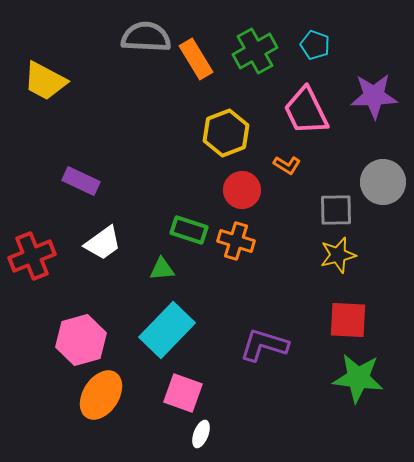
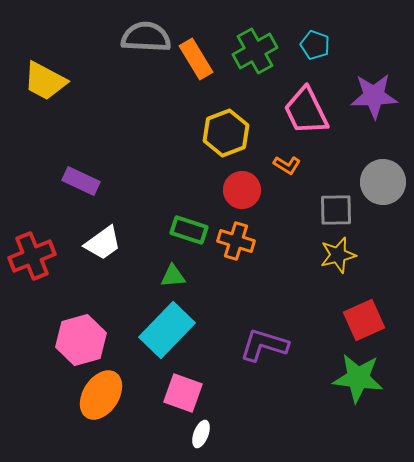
green triangle: moved 11 px right, 7 px down
red square: moved 16 px right; rotated 27 degrees counterclockwise
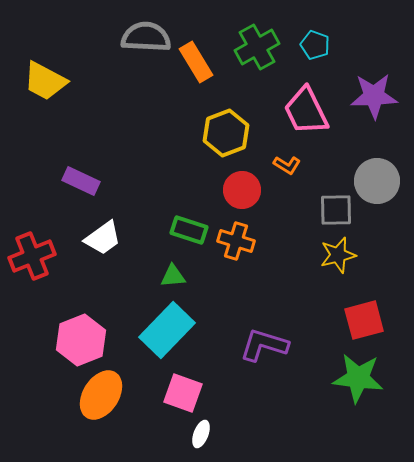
green cross: moved 2 px right, 4 px up
orange rectangle: moved 3 px down
gray circle: moved 6 px left, 1 px up
white trapezoid: moved 5 px up
red square: rotated 9 degrees clockwise
pink hexagon: rotated 6 degrees counterclockwise
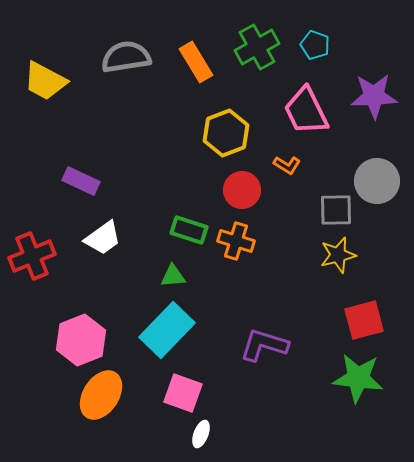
gray semicircle: moved 20 px left, 20 px down; rotated 12 degrees counterclockwise
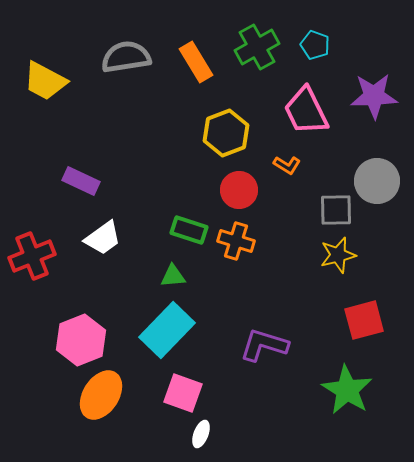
red circle: moved 3 px left
green star: moved 11 px left, 12 px down; rotated 24 degrees clockwise
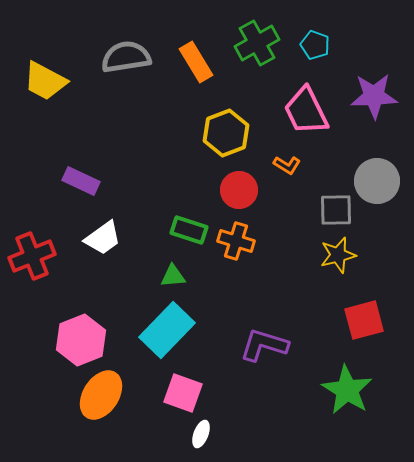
green cross: moved 4 px up
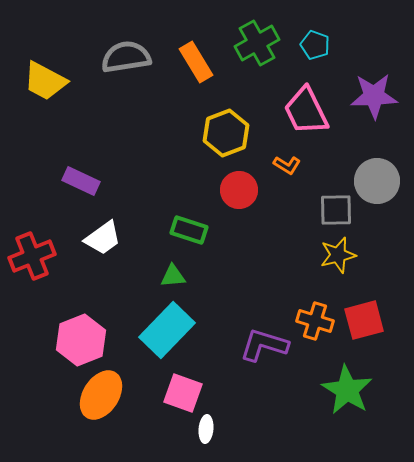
orange cross: moved 79 px right, 80 px down
white ellipse: moved 5 px right, 5 px up; rotated 16 degrees counterclockwise
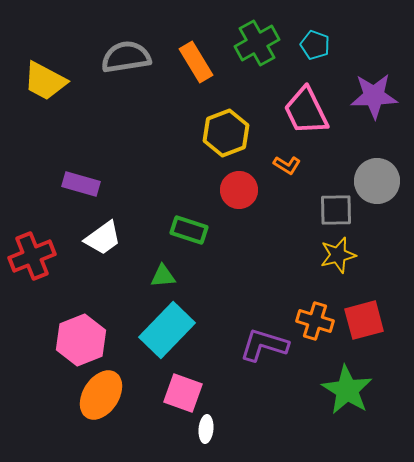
purple rectangle: moved 3 px down; rotated 9 degrees counterclockwise
green triangle: moved 10 px left
